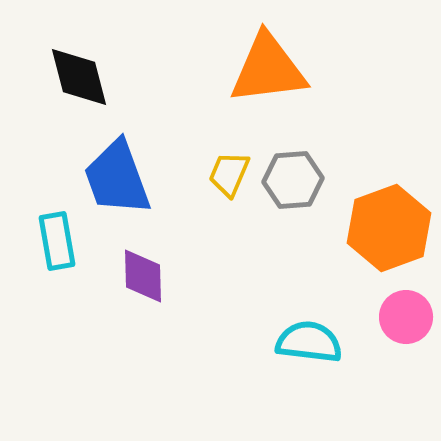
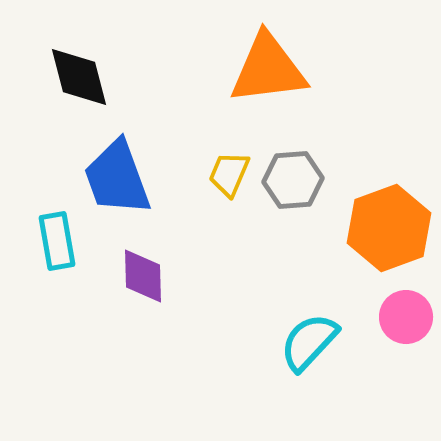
cyan semicircle: rotated 54 degrees counterclockwise
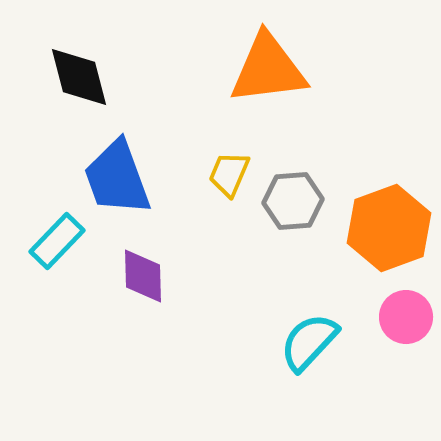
gray hexagon: moved 21 px down
cyan rectangle: rotated 54 degrees clockwise
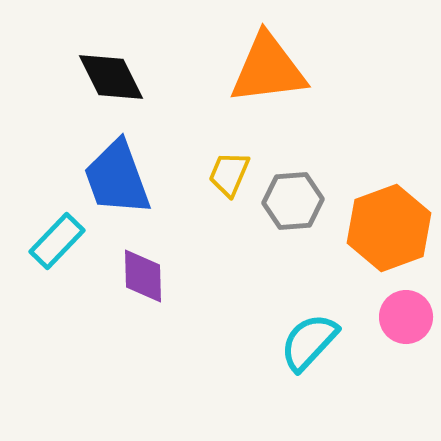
black diamond: moved 32 px right; rotated 12 degrees counterclockwise
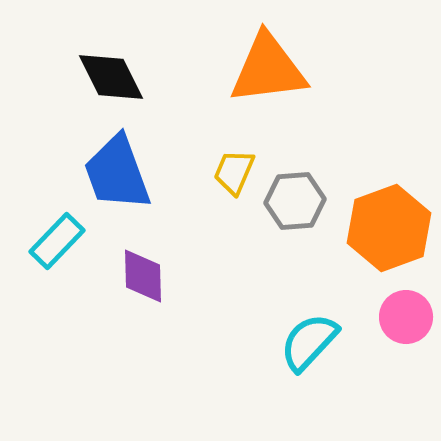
yellow trapezoid: moved 5 px right, 2 px up
blue trapezoid: moved 5 px up
gray hexagon: moved 2 px right
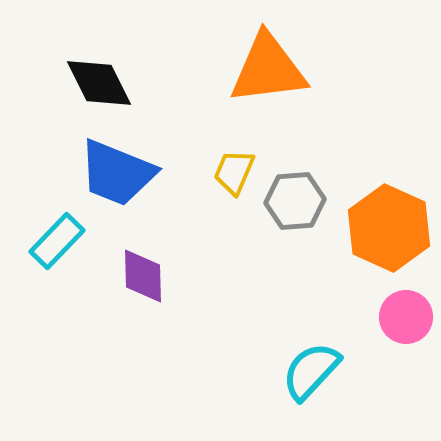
black diamond: moved 12 px left, 6 px down
blue trapezoid: rotated 48 degrees counterclockwise
orange hexagon: rotated 16 degrees counterclockwise
cyan semicircle: moved 2 px right, 29 px down
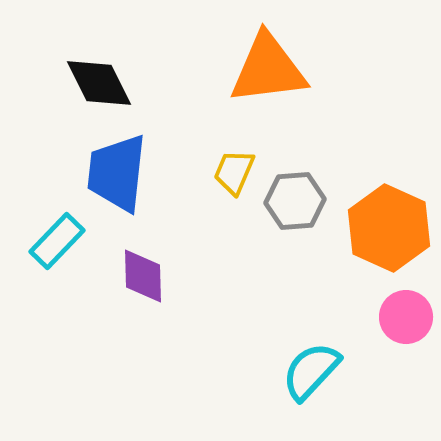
blue trapezoid: rotated 74 degrees clockwise
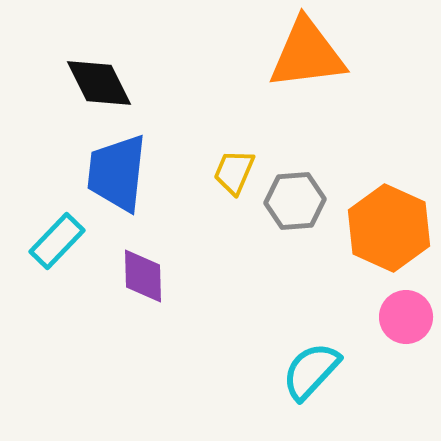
orange triangle: moved 39 px right, 15 px up
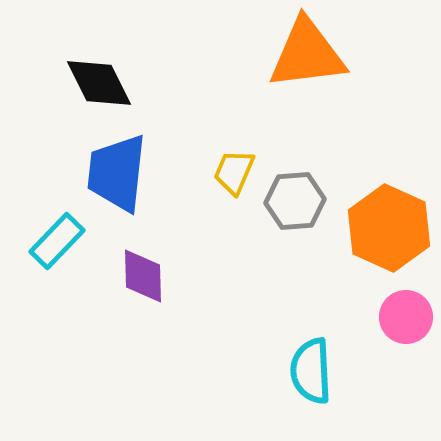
cyan semicircle: rotated 46 degrees counterclockwise
